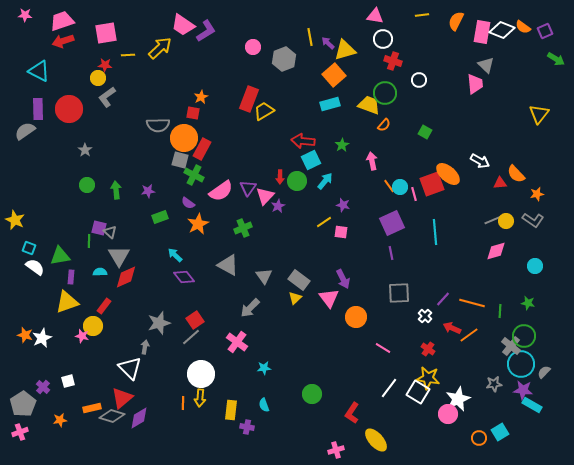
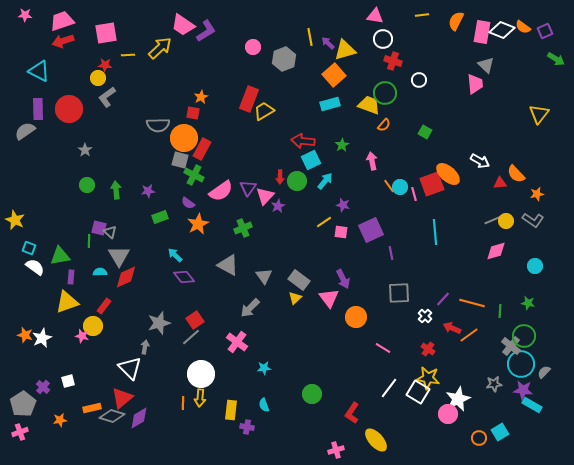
purple square at (392, 223): moved 21 px left, 7 px down
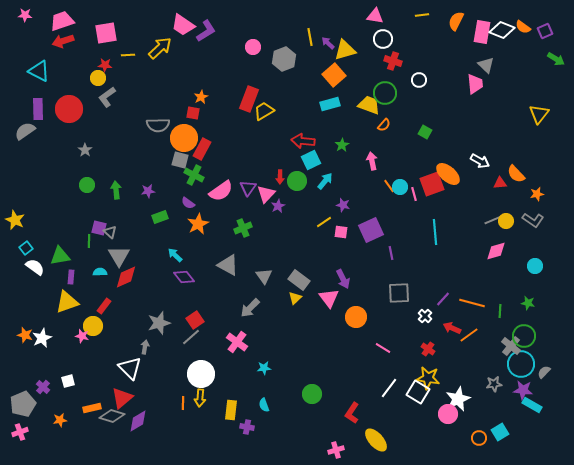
pink triangle at (265, 196): moved 1 px right, 2 px up
cyan square at (29, 248): moved 3 px left; rotated 32 degrees clockwise
gray pentagon at (23, 404): rotated 10 degrees clockwise
purple diamond at (139, 418): moved 1 px left, 3 px down
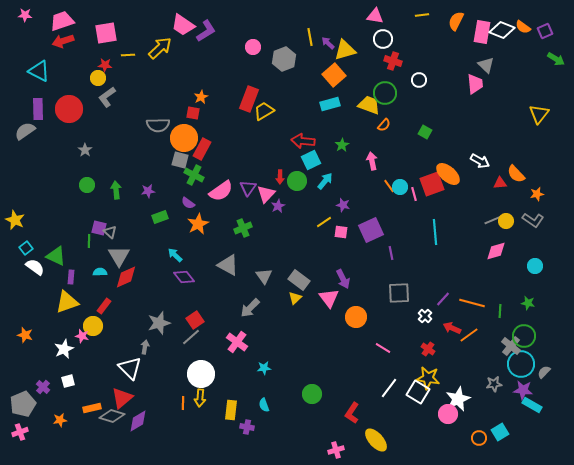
green triangle at (60, 256): moved 4 px left; rotated 35 degrees clockwise
white star at (42, 338): moved 22 px right, 11 px down
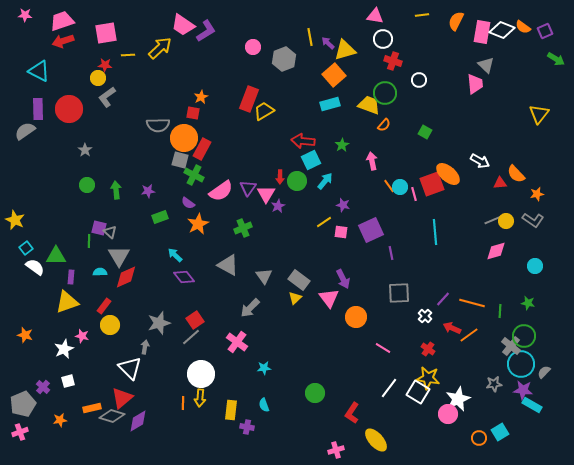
pink triangle at (266, 194): rotated 12 degrees counterclockwise
green triangle at (56, 256): rotated 25 degrees counterclockwise
yellow circle at (93, 326): moved 17 px right, 1 px up
green circle at (312, 394): moved 3 px right, 1 px up
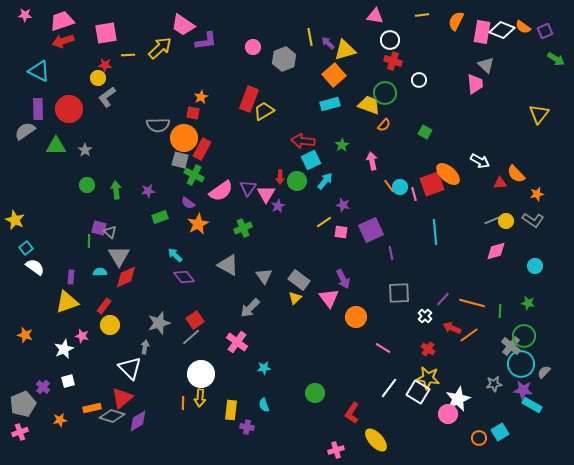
purple L-shape at (206, 31): moved 10 px down; rotated 25 degrees clockwise
white circle at (383, 39): moved 7 px right, 1 px down
green triangle at (56, 256): moved 110 px up
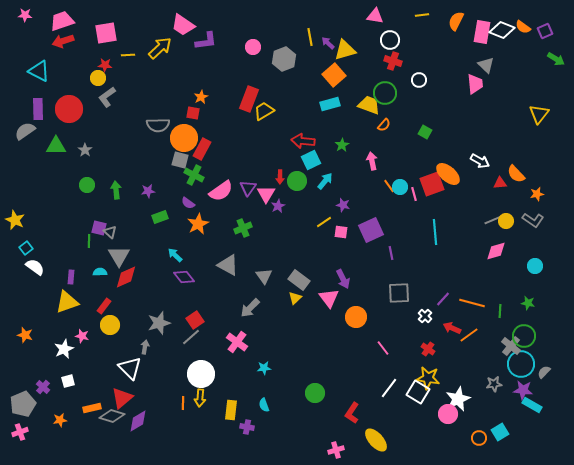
pink line at (383, 348): rotated 21 degrees clockwise
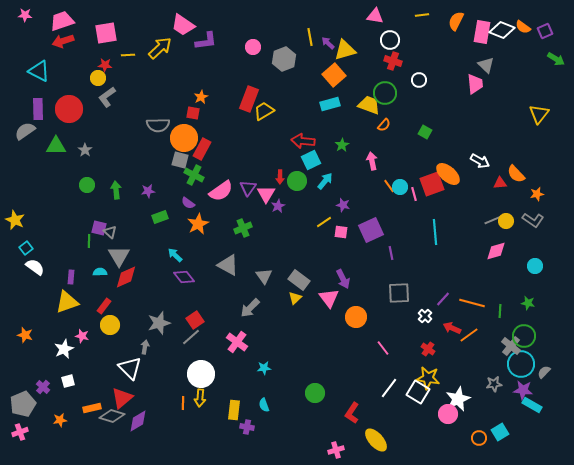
yellow rectangle at (231, 410): moved 3 px right
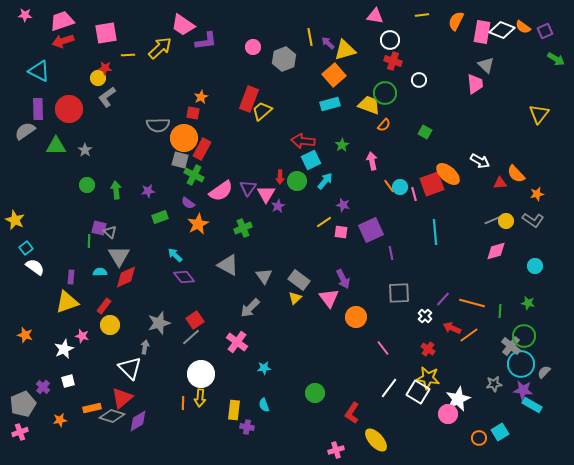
red star at (105, 65): moved 3 px down
yellow trapezoid at (264, 111): moved 2 px left; rotated 10 degrees counterclockwise
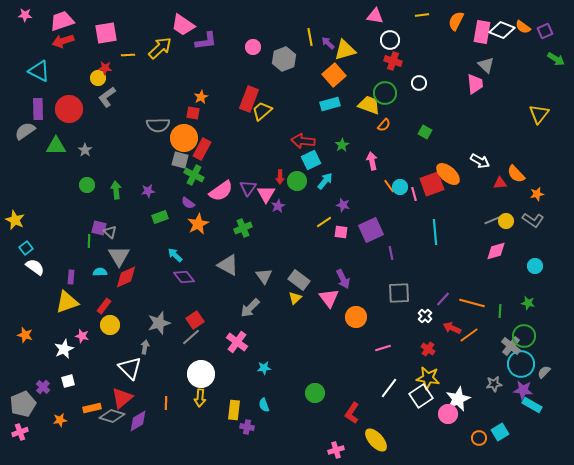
white circle at (419, 80): moved 3 px down
pink line at (383, 348): rotated 70 degrees counterclockwise
white square at (418, 392): moved 3 px right, 4 px down; rotated 25 degrees clockwise
orange line at (183, 403): moved 17 px left
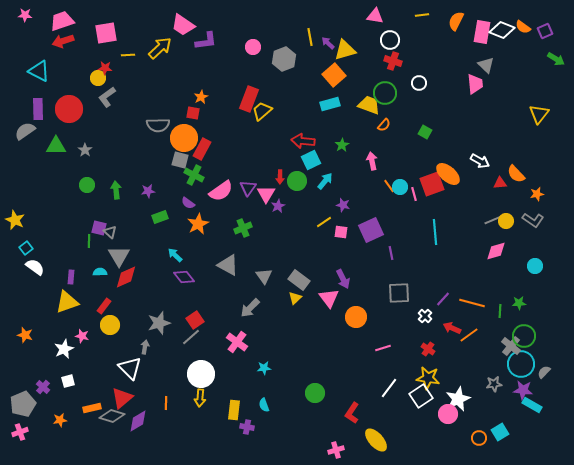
green star at (528, 303): moved 9 px left; rotated 16 degrees counterclockwise
